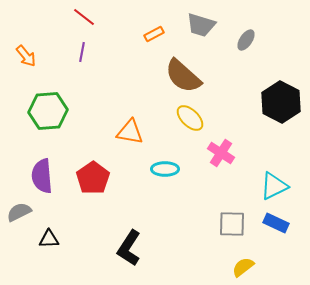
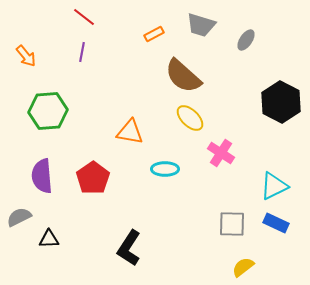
gray semicircle: moved 5 px down
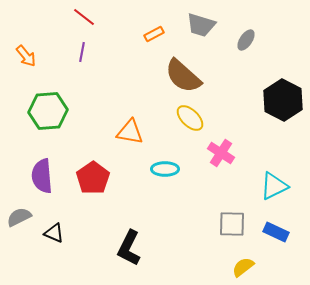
black hexagon: moved 2 px right, 2 px up
blue rectangle: moved 9 px down
black triangle: moved 5 px right, 6 px up; rotated 25 degrees clockwise
black L-shape: rotated 6 degrees counterclockwise
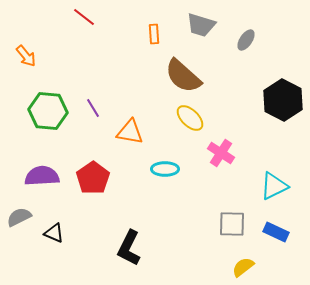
orange rectangle: rotated 66 degrees counterclockwise
purple line: moved 11 px right, 56 px down; rotated 42 degrees counterclockwise
green hexagon: rotated 9 degrees clockwise
purple semicircle: rotated 92 degrees clockwise
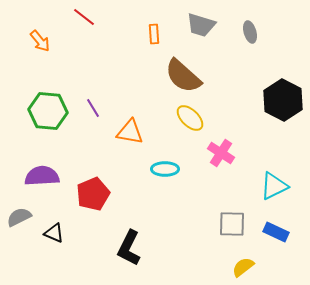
gray ellipse: moved 4 px right, 8 px up; rotated 50 degrees counterclockwise
orange arrow: moved 14 px right, 15 px up
red pentagon: moved 16 px down; rotated 12 degrees clockwise
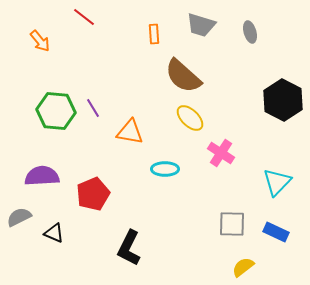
green hexagon: moved 8 px right
cyan triangle: moved 3 px right, 4 px up; rotated 20 degrees counterclockwise
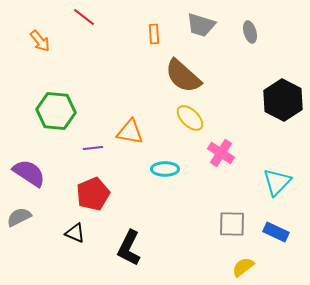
purple line: moved 40 px down; rotated 66 degrees counterclockwise
purple semicircle: moved 13 px left, 3 px up; rotated 36 degrees clockwise
black triangle: moved 21 px right
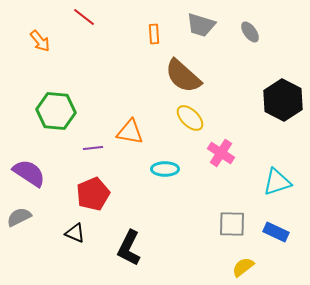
gray ellipse: rotated 20 degrees counterclockwise
cyan triangle: rotated 28 degrees clockwise
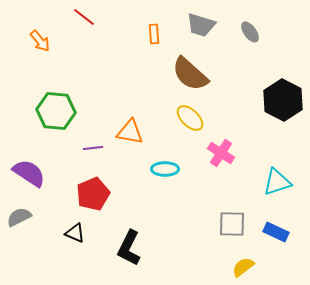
brown semicircle: moved 7 px right, 2 px up
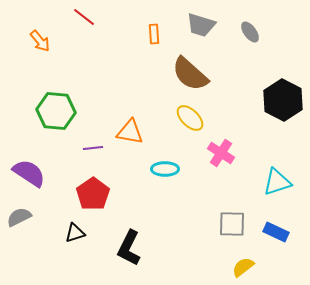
red pentagon: rotated 12 degrees counterclockwise
black triangle: rotated 40 degrees counterclockwise
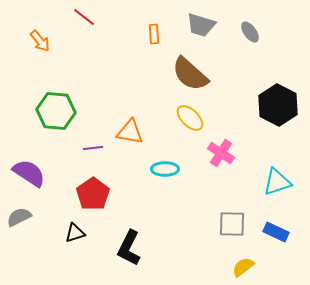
black hexagon: moved 5 px left, 5 px down
